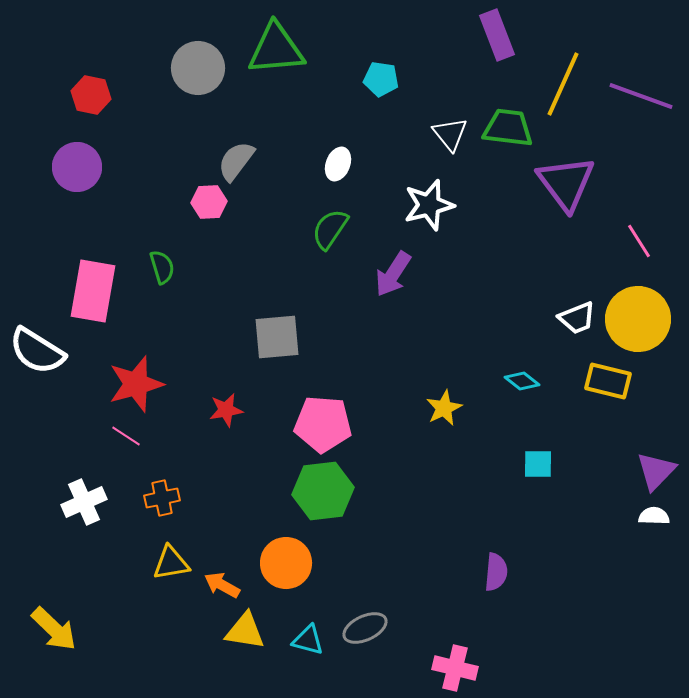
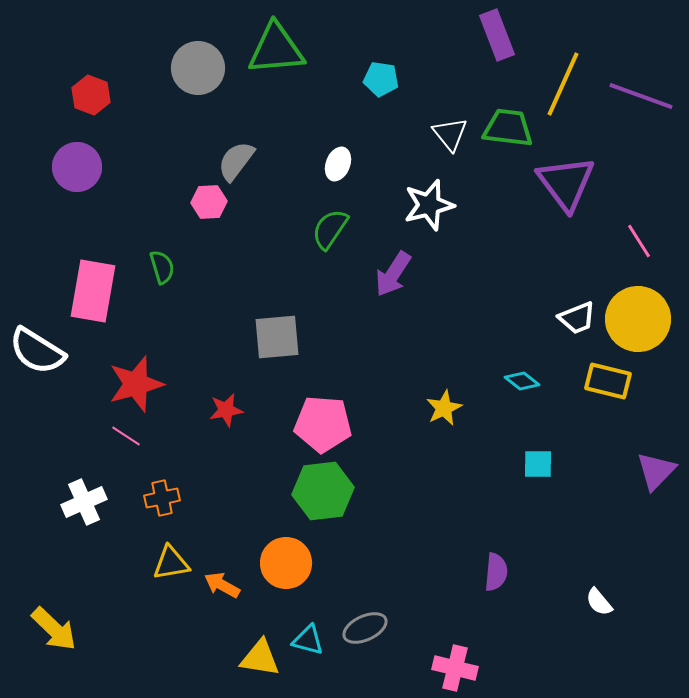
red hexagon at (91, 95): rotated 9 degrees clockwise
white semicircle at (654, 516): moved 55 px left, 86 px down; rotated 132 degrees counterclockwise
yellow triangle at (245, 631): moved 15 px right, 27 px down
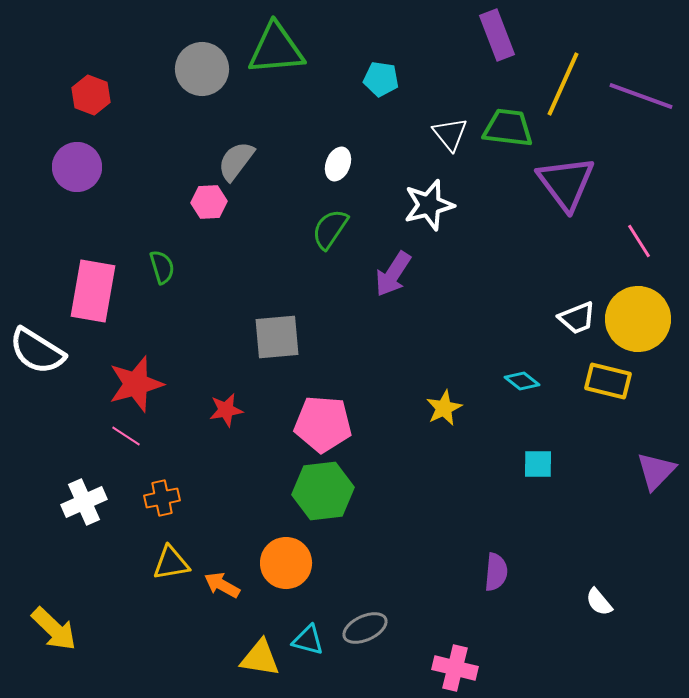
gray circle at (198, 68): moved 4 px right, 1 px down
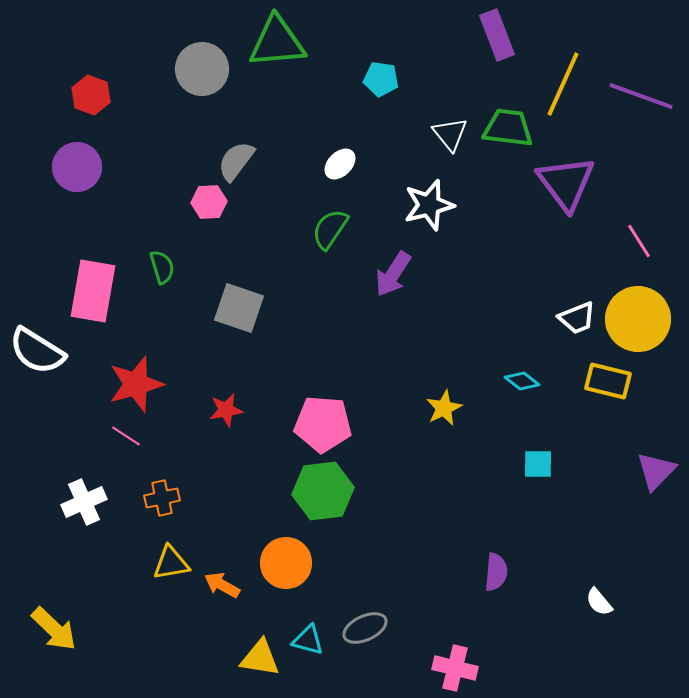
green triangle at (276, 49): moved 1 px right, 7 px up
white ellipse at (338, 164): moved 2 px right; rotated 24 degrees clockwise
gray square at (277, 337): moved 38 px left, 29 px up; rotated 24 degrees clockwise
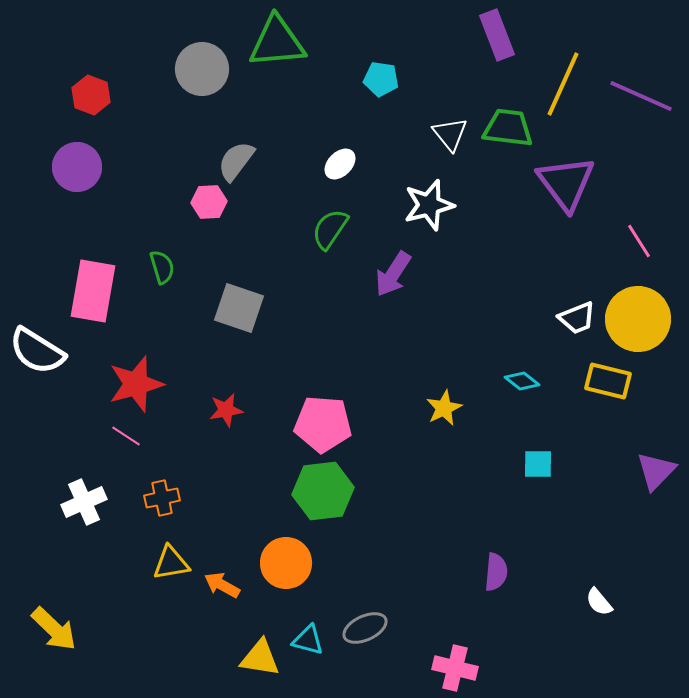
purple line at (641, 96): rotated 4 degrees clockwise
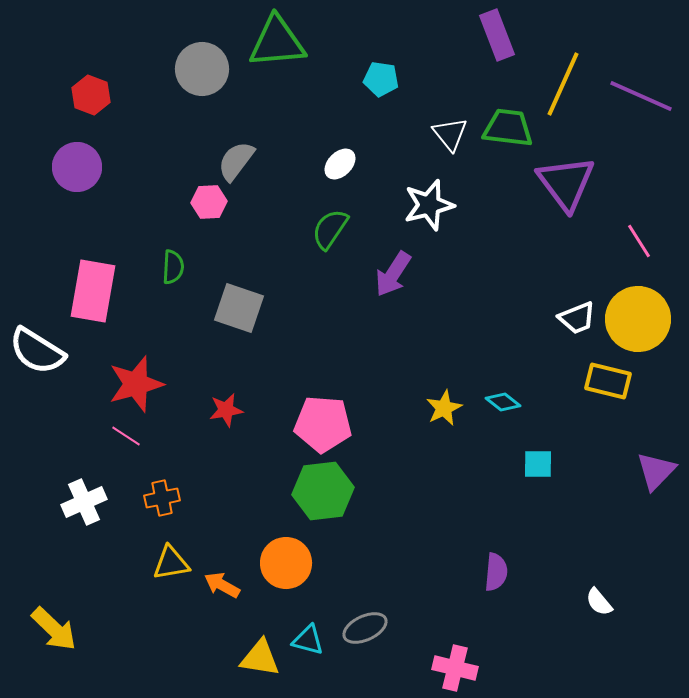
green semicircle at (162, 267): moved 11 px right; rotated 20 degrees clockwise
cyan diamond at (522, 381): moved 19 px left, 21 px down
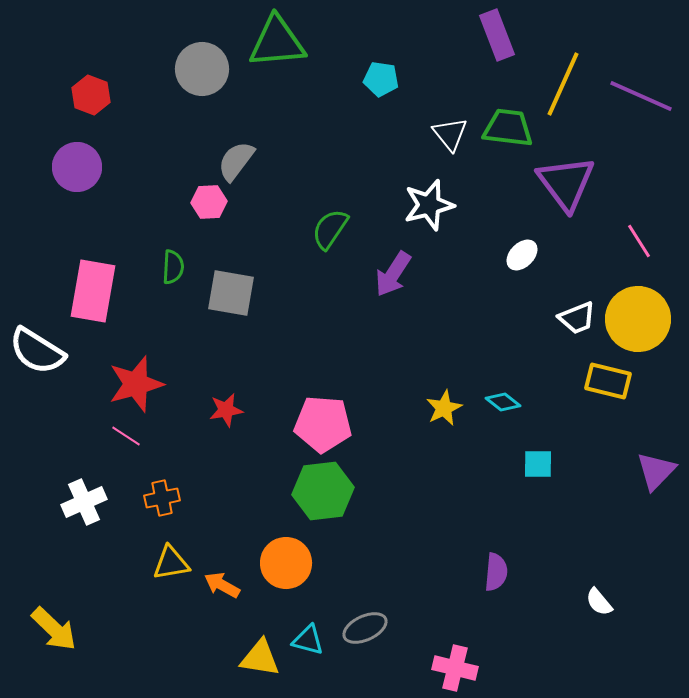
white ellipse at (340, 164): moved 182 px right, 91 px down
gray square at (239, 308): moved 8 px left, 15 px up; rotated 9 degrees counterclockwise
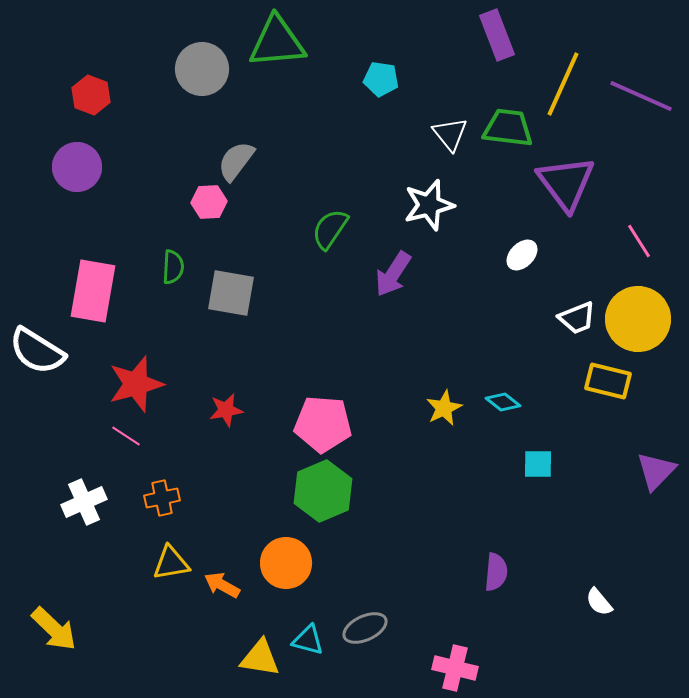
green hexagon at (323, 491): rotated 16 degrees counterclockwise
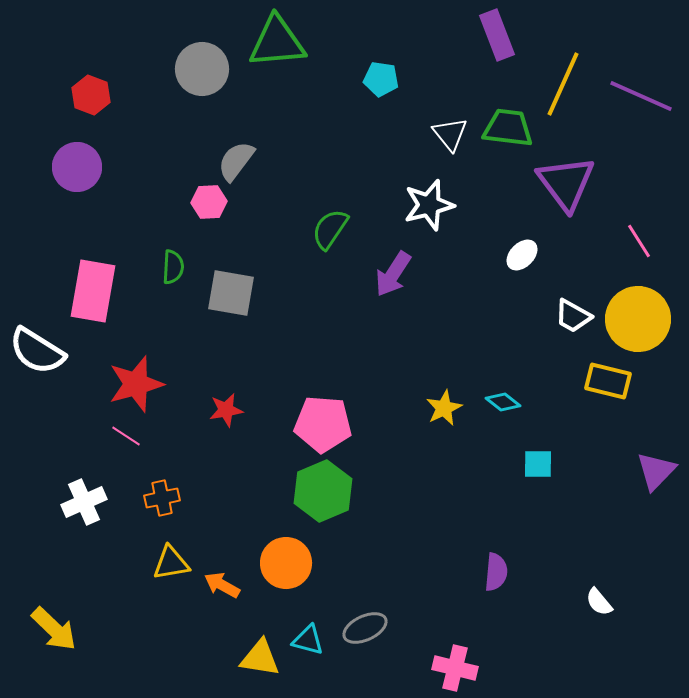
white trapezoid at (577, 318): moved 4 px left, 2 px up; rotated 51 degrees clockwise
